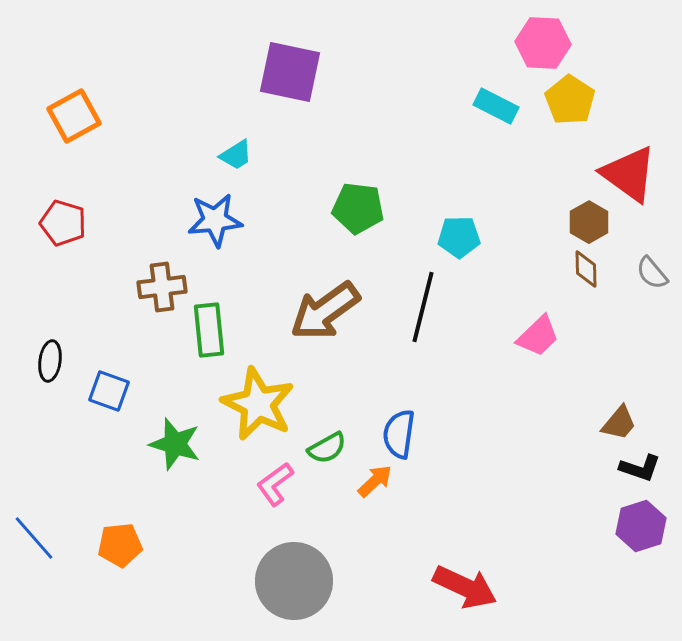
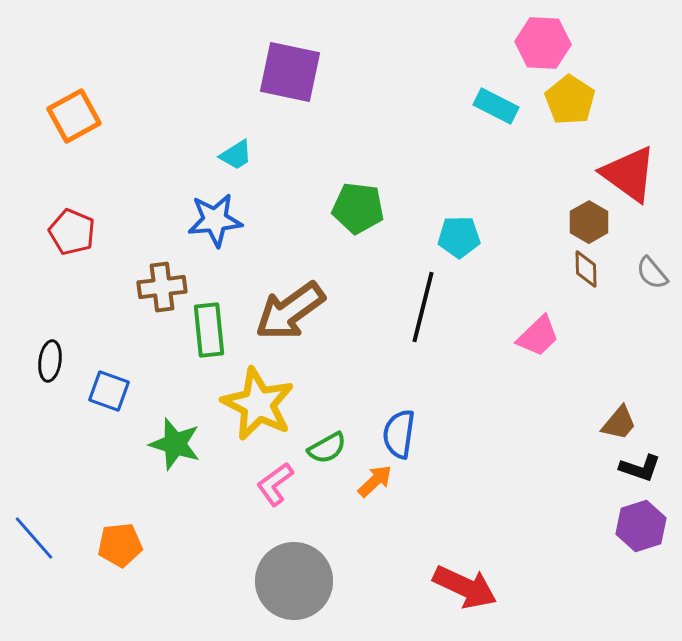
red pentagon: moved 9 px right, 9 px down; rotated 6 degrees clockwise
brown arrow: moved 35 px left
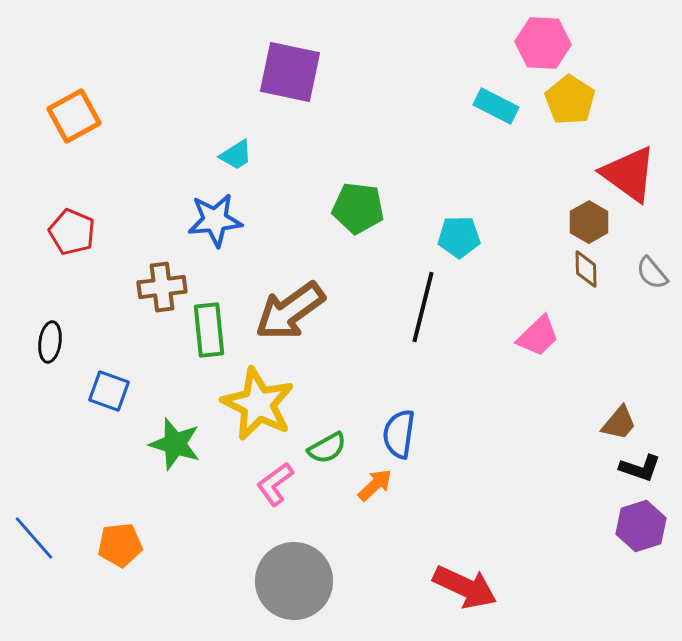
black ellipse: moved 19 px up
orange arrow: moved 4 px down
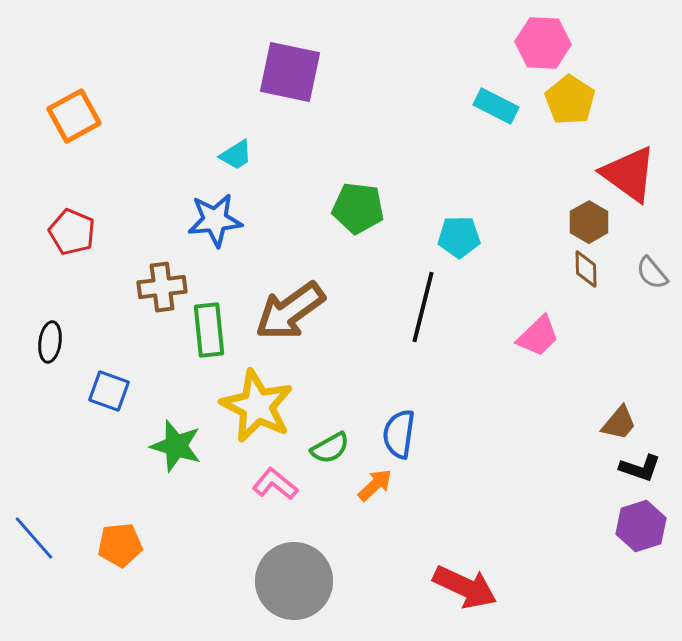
yellow star: moved 1 px left, 2 px down
green star: moved 1 px right, 2 px down
green semicircle: moved 3 px right
pink L-shape: rotated 75 degrees clockwise
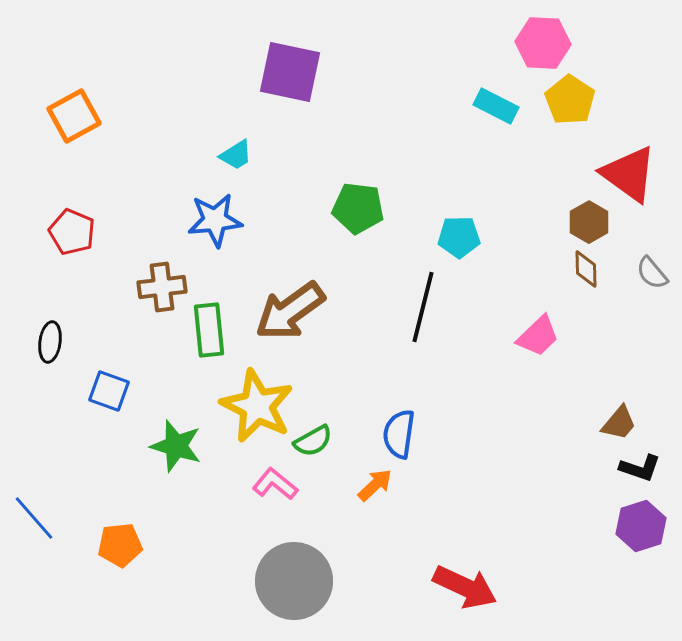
green semicircle: moved 17 px left, 7 px up
blue line: moved 20 px up
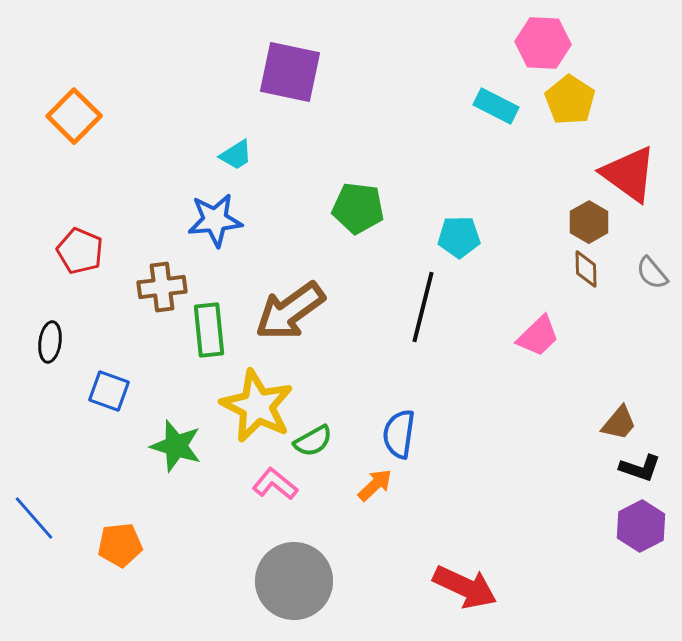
orange square: rotated 16 degrees counterclockwise
red pentagon: moved 8 px right, 19 px down
purple hexagon: rotated 9 degrees counterclockwise
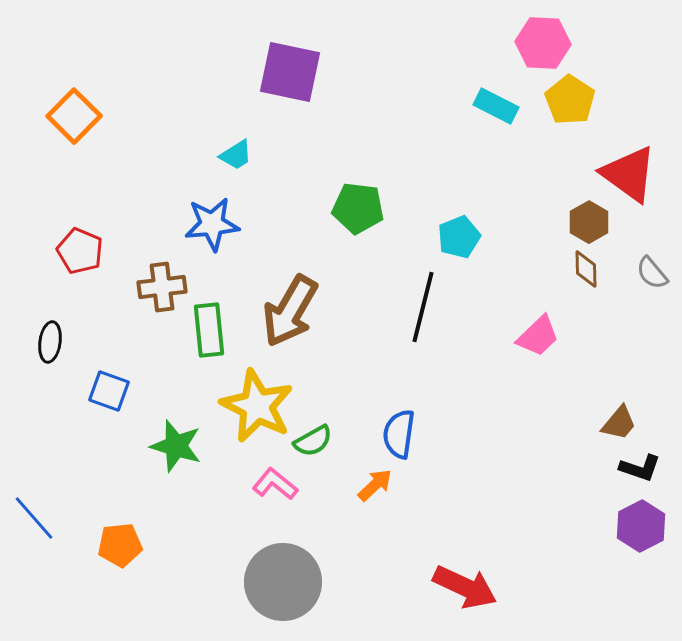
blue star: moved 3 px left, 4 px down
cyan pentagon: rotated 21 degrees counterclockwise
brown arrow: rotated 24 degrees counterclockwise
gray circle: moved 11 px left, 1 px down
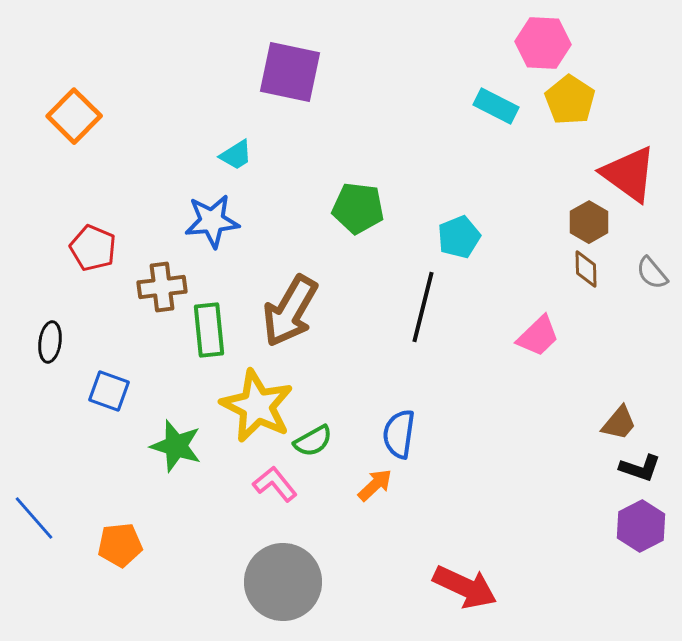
blue star: moved 3 px up
red pentagon: moved 13 px right, 3 px up
pink L-shape: rotated 12 degrees clockwise
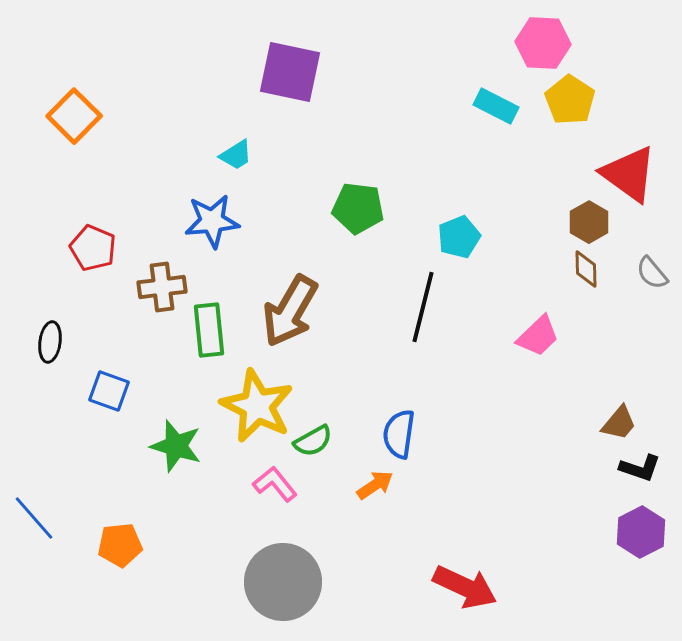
orange arrow: rotated 9 degrees clockwise
purple hexagon: moved 6 px down
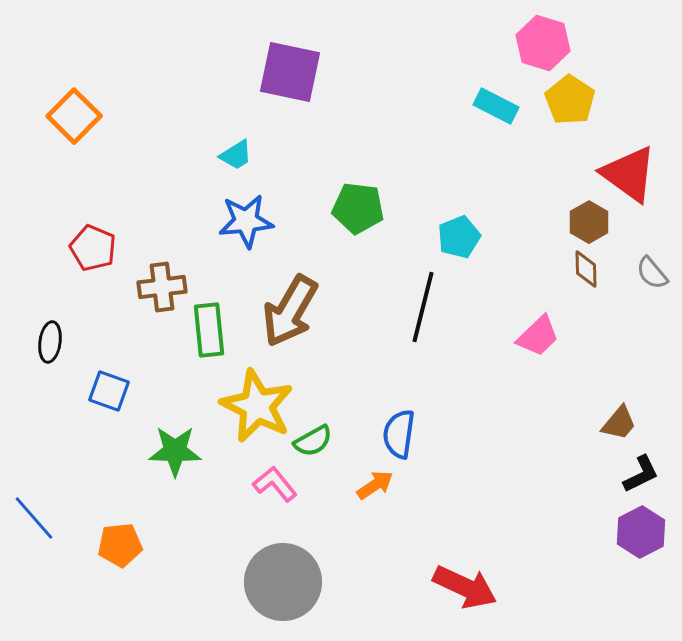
pink hexagon: rotated 14 degrees clockwise
blue star: moved 34 px right
green star: moved 1 px left, 5 px down; rotated 16 degrees counterclockwise
black L-shape: moved 1 px right, 6 px down; rotated 45 degrees counterclockwise
